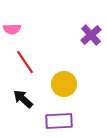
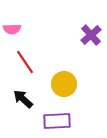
purple rectangle: moved 2 px left
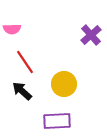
black arrow: moved 1 px left, 8 px up
